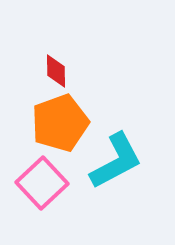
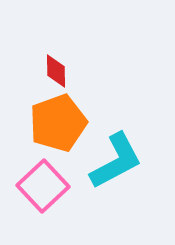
orange pentagon: moved 2 px left
pink square: moved 1 px right, 3 px down
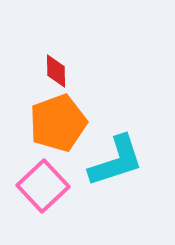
cyan L-shape: rotated 10 degrees clockwise
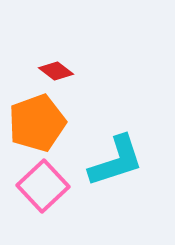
red diamond: rotated 52 degrees counterclockwise
orange pentagon: moved 21 px left
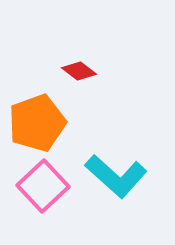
red diamond: moved 23 px right
cyan L-shape: moved 15 px down; rotated 60 degrees clockwise
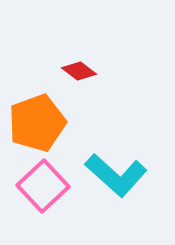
cyan L-shape: moved 1 px up
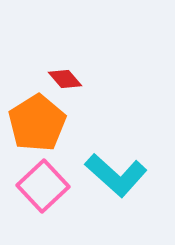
red diamond: moved 14 px left, 8 px down; rotated 12 degrees clockwise
orange pentagon: rotated 12 degrees counterclockwise
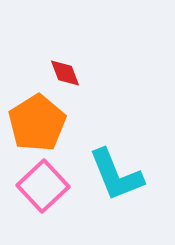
red diamond: moved 6 px up; rotated 20 degrees clockwise
cyan L-shape: rotated 26 degrees clockwise
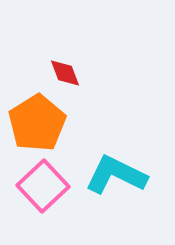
cyan L-shape: rotated 138 degrees clockwise
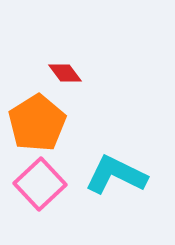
red diamond: rotated 16 degrees counterclockwise
pink square: moved 3 px left, 2 px up
